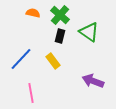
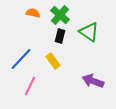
pink line: moved 1 px left, 7 px up; rotated 36 degrees clockwise
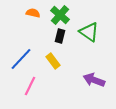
purple arrow: moved 1 px right, 1 px up
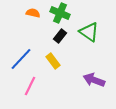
green cross: moved 2 px up; rotated 18 degrees counterclockwise
black rectangle: rotated 24 degrees clockwise
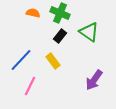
blue line: moved 1 px down
purple arrow: rotated 75 degrees counterclockwise
